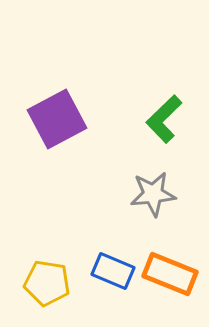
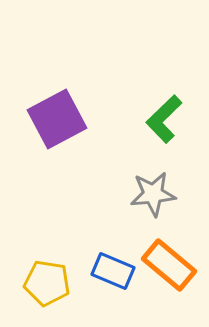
orange rectangle: moved 1 px left, 9 px up; rotated 18 degrees clockwise
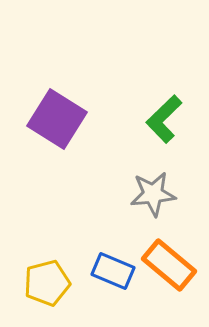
purple square: rotated 30 degrees counterclockwise
yellow pentagon: rotated 24 degrees counterclockwise
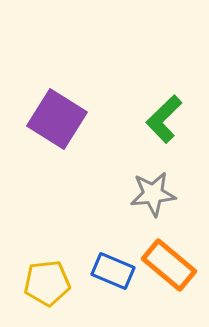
yellow pentagon: rotated 9 degrees clockwise
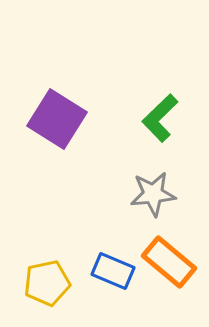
green L-shape: moved 4 px left, 1 px up
orange rectangle: moved 3 px up
yellow pentagon: rotated 6 degrees counterclockwise
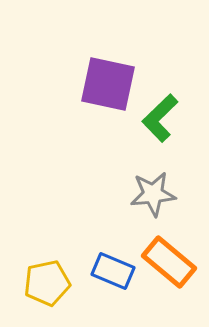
purple square: moved 51 px right, 35 px up; rotated 20 degrees counterclockwise
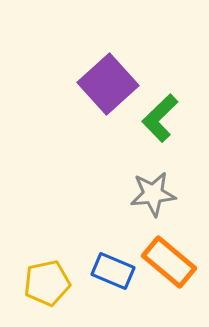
purple square: rotated 36 degrees clockwise
